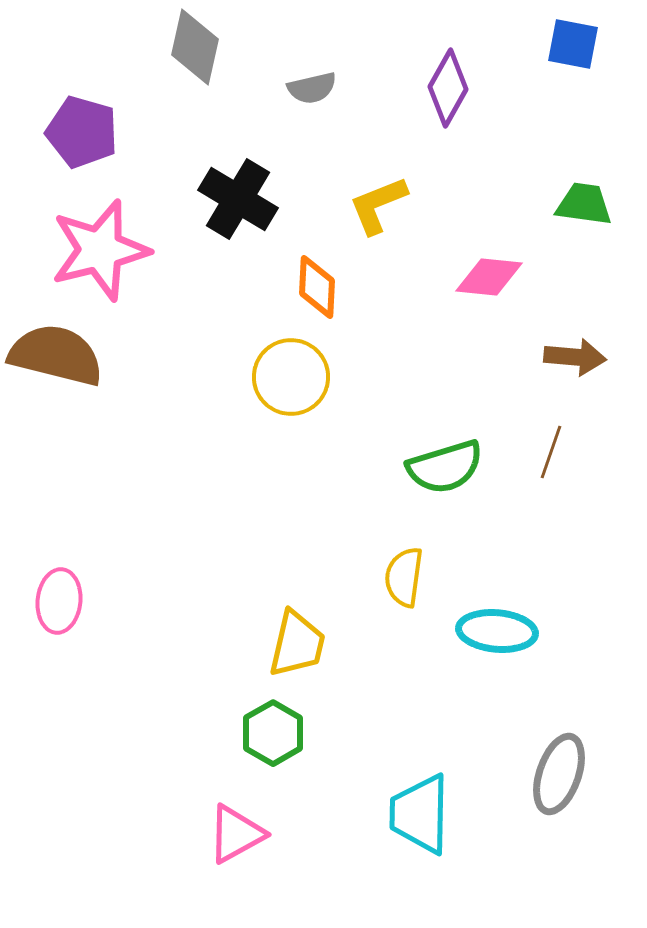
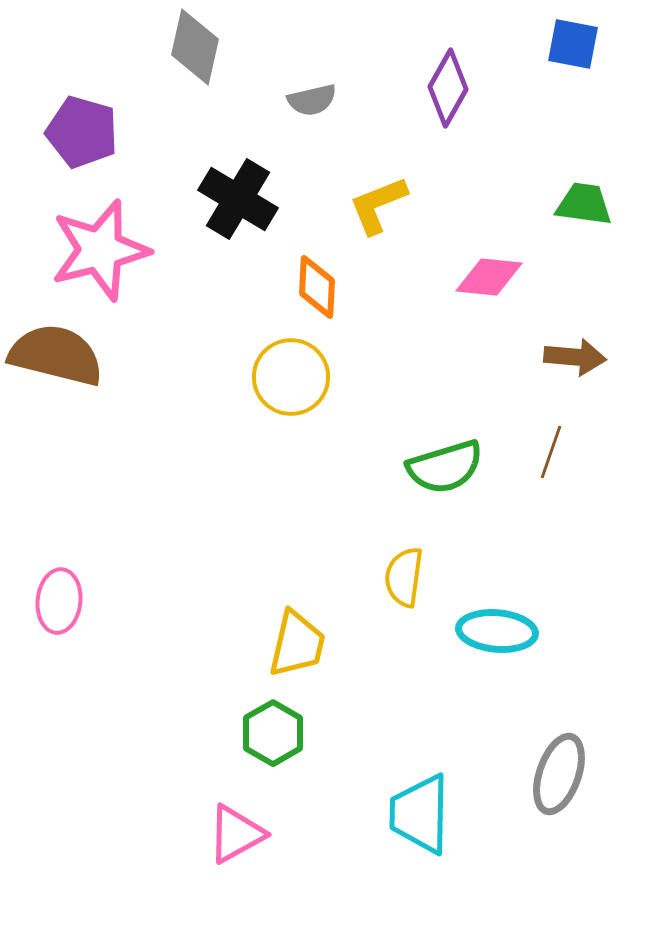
gray semicircle: moved 12 px down
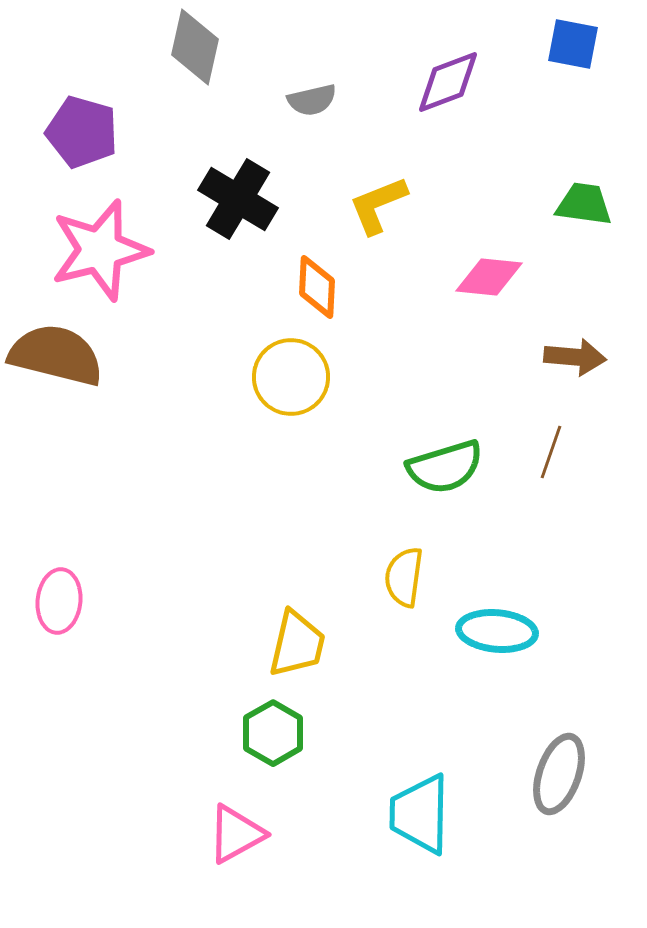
purple diamond: moved 6 px up; rotated 40 degrees clockwise
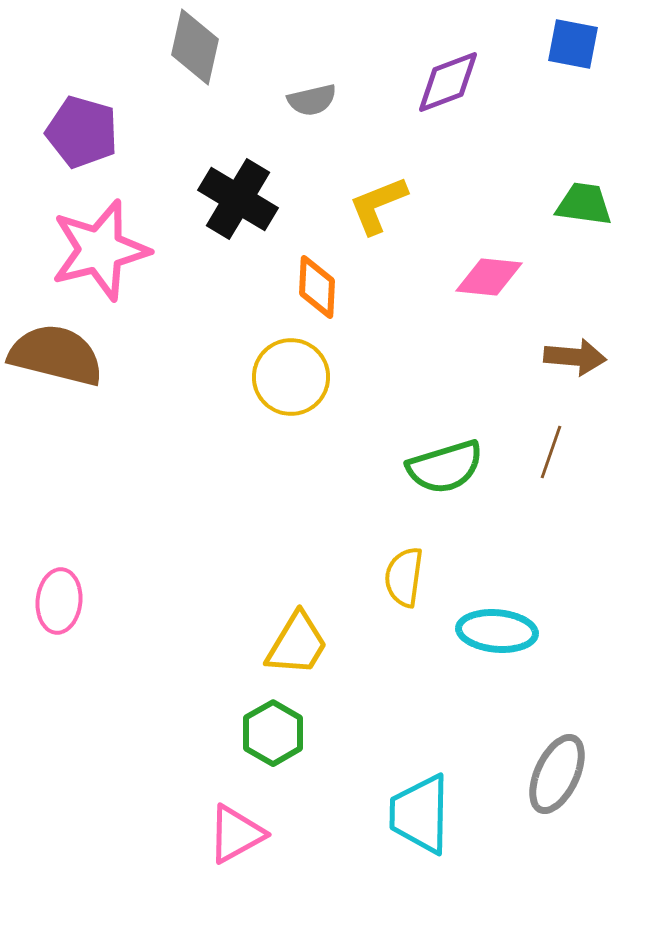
yellow trapezoid: rotated 18 degrees clockwise
gray ellipse: moved 2 px left; rotated 6 degrees clockwise
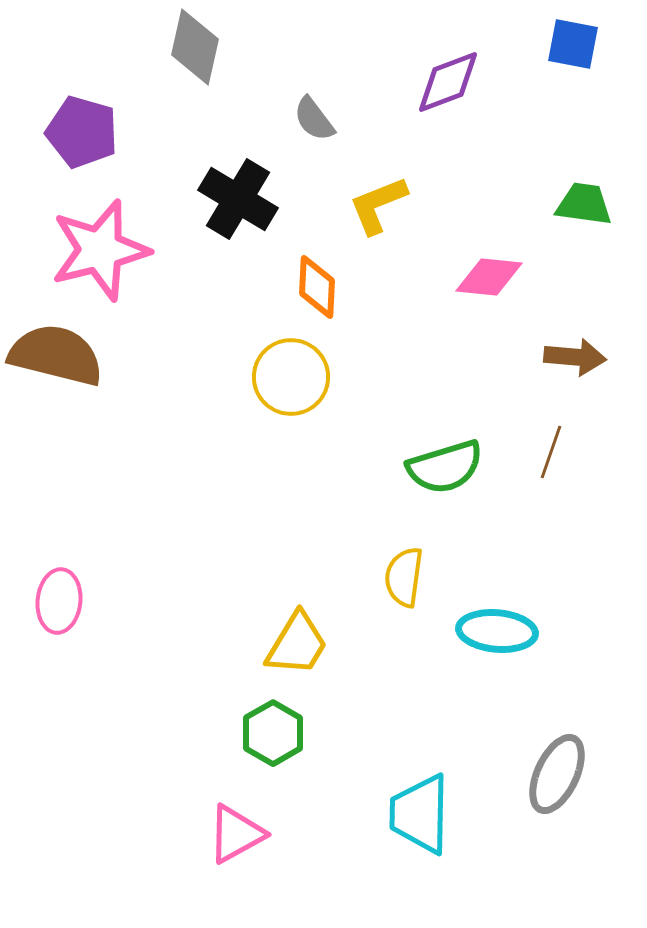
gray semicircle: moved 2 px right, 19 px down; rotated 66 degrees clockwise
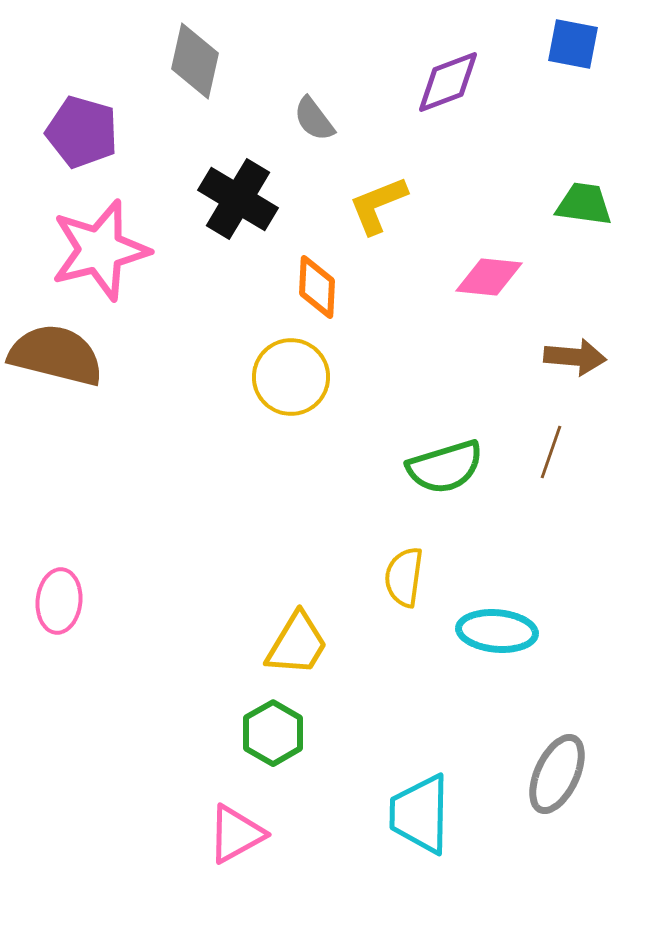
gray diamond: moved 14 px down
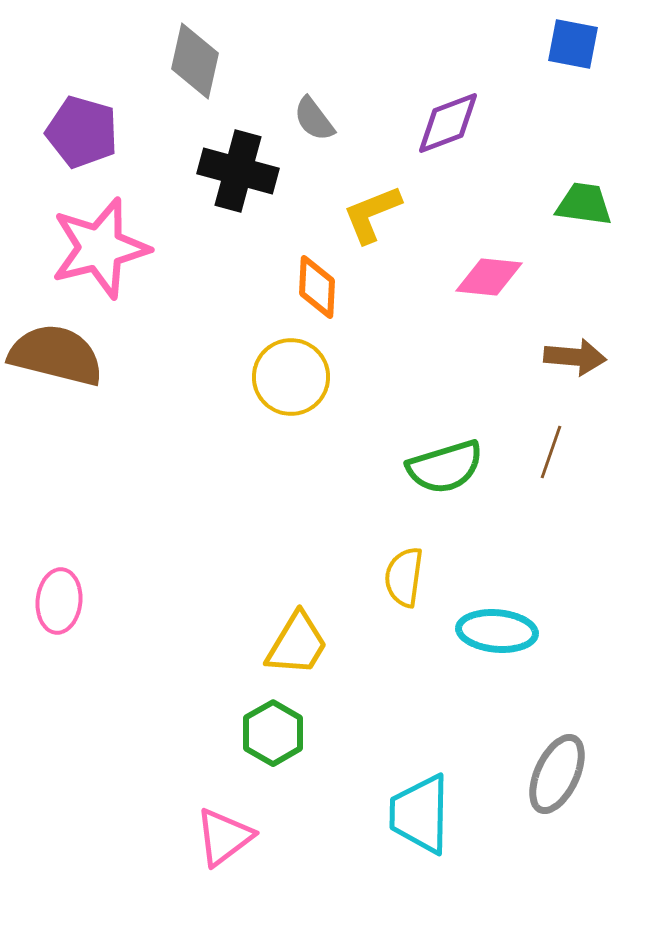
purple diamond: moved 41 px down
black cross: moved 28 px up; rotated 16 degrees counterclockwise
yellow L-shape: moved 6 px left, 9 px down
pink star: moved 2 px up
pink triangle: moved 12 px left, 3 px down; rotated 8 degrees counterclockwise
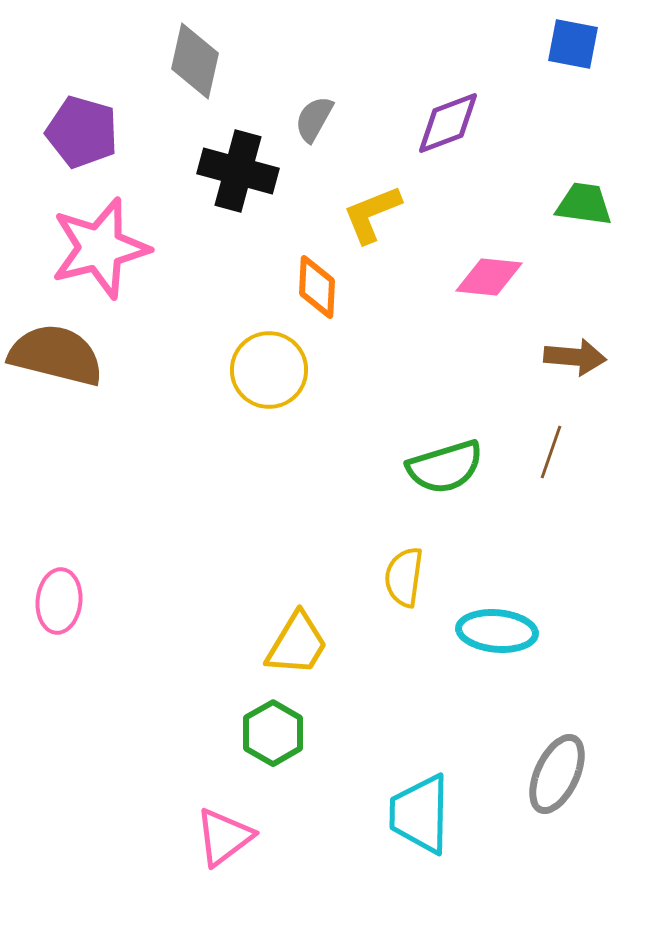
gray semicircle: rotated 66 degrees clockwise
yellow circle: moved 22 px left, 7 px up
